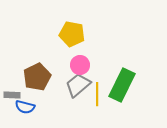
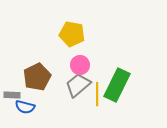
green rectangle: moved 5 px left
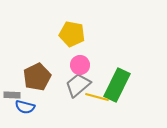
yellow line: moved 3 px down; rotated 75 degrees counterclockwise
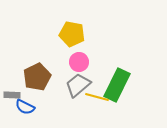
pink circle: moved 1 px left, 3 px up
blue semicircle: rotated 12 degrees clockwise
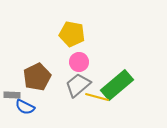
green rectangle: rotated 24 degrees clockwise
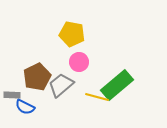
gray trapezoid: moved 17 px left
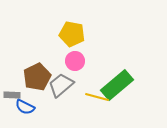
pink circle: moved 4 px left, 1 px up
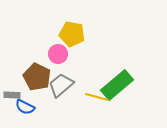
pink circle: moved 17 px left, 7 px up
brown pentagon: rotated 20 degrees counterclockwise
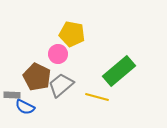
green rectangle: moved 2 px right, 14 px up
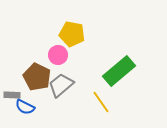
pink circle: moved 1 px down
yellow line: moved 4 px right, 5 px down; rotated 40 degrees clockwise
